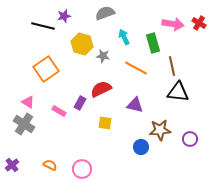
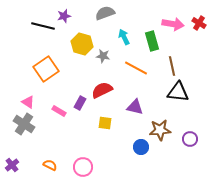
green rectangle: moved 1 px left, 2 px up
red semicircle: moved 1 px right, 1 px down
purple triangle: moved 2 px down
pink circle: moved 1 px right, 2 px up
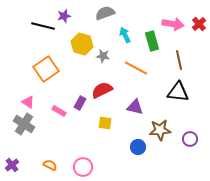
red cross: moved 1 px down; rotated 16 degrees clockwise
cyan arrow: moved 1 px right, 2 px up
brown line: moved 7 px right, 6 px up
blue circle: moved 3 px left
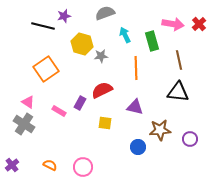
gray star: moved 2 px left; rotated 16 degrees counterclockwise
orange line: rotated 60 degrees clockwise
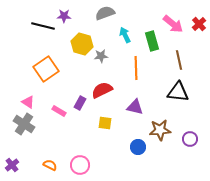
purple star: rotated 16 degrees clockwise
pink arrow: rotated 30 degrees clockwise
pink circle: moved 3 px left, 2 px up
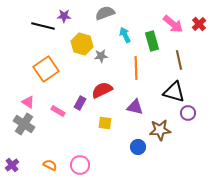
black triangle: moved 4 px left; rotated 10 degrees clockwise
pink rectangle: moved 1 px left
purple circle: moved 2 px left, 26 px up
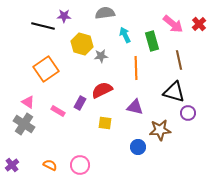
gray semicircle: rotated 12 degrees clockwise
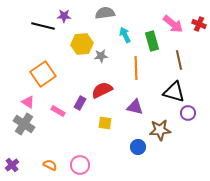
red cross: rotated 24 degrees counterclockwise
yellow hexagon: rotated 20 degrees counterclockwise
orange square: moved 3 px left, 5 px down
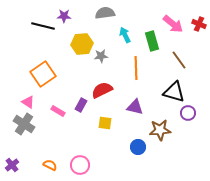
brown line: rotated 24 degrees counterclockwise
purple rectangle: moved 1 px right, 2 px down
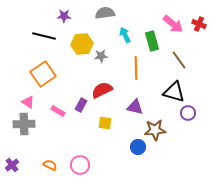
black line: moved 1 px right, 10 px down
gray cross: rotated 35 degrees counterclockwise
brown star: moved 5 px left
